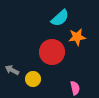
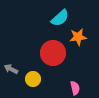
orange star: moved 1 px right
red circle: moved 1 px right, 1 px down
gray arrow: moved 1 px left, 1 px up
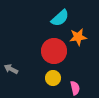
red circle: moved 1 px right, 2 px up
yellow circle: moved 20 px right, 1 px up
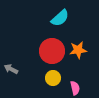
orange star: moved 13 px down
red circle: moved 2 px left
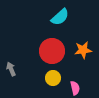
cyan semicircle: moved 1 px up
orange star: moved 5 px right
gray arrow: rotated 40 degrees clockwise
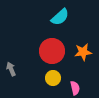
orange star: moved 2 px down
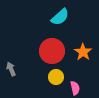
orange star: rotated 30 degrees counterclockwise
yellow circle: moved 3 px right, 1 px up
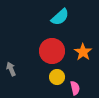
yellow circle: moved 1 px right
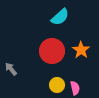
orange star: moved 2 px left, 2 px up
gray arrow: rotated 16 degrees counterclockwise
yellow circle: moved 8 px down
